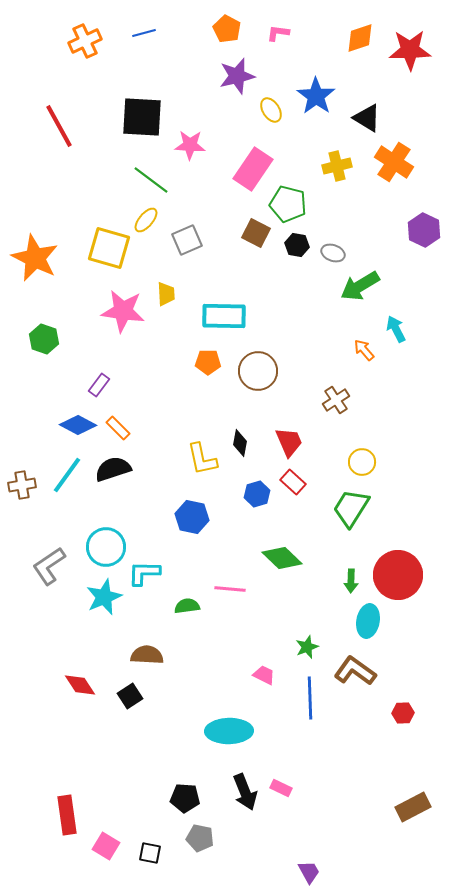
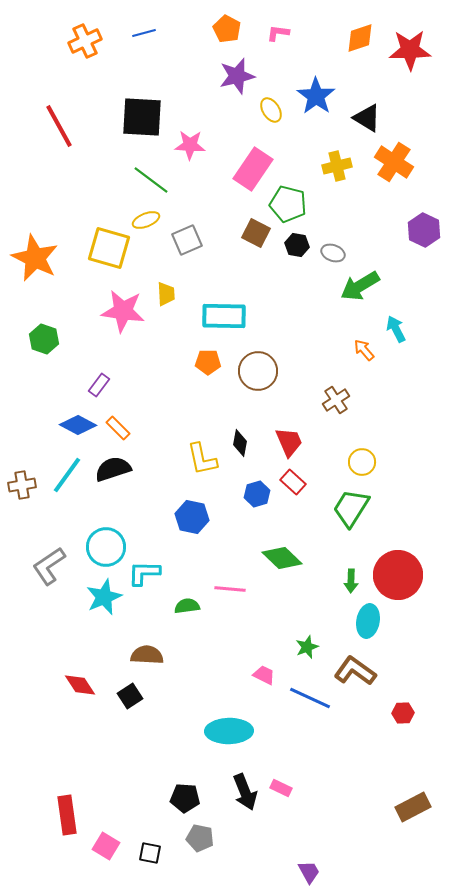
yellow ellipse at (146, 220): rotated 28 degrees clockwise
blue line at (310, 698): rotated 63 degrees counterclockwise
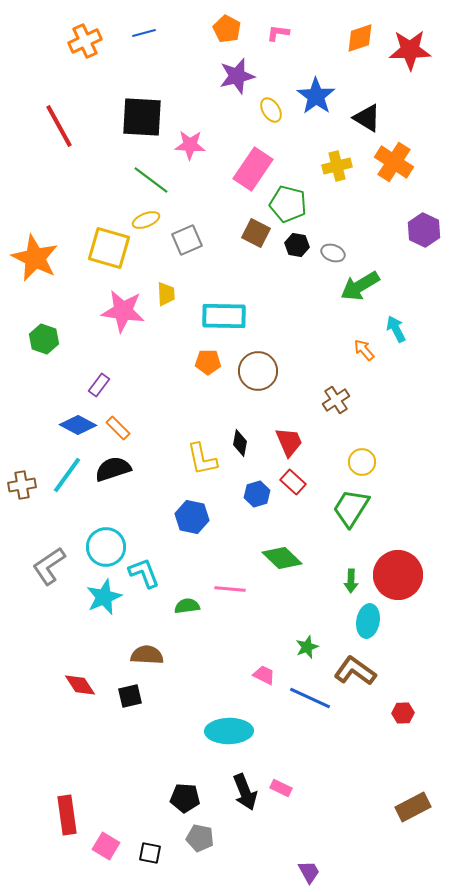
cyan L-shape at (144, 573): rotated 68 degrees clockwise
black square at (130, 696): rotated 20 degrees clockwise
